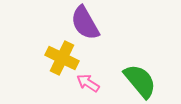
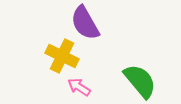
yellow cross: moved 2 px up
pink arrow: moved 9 px left, 4 px down
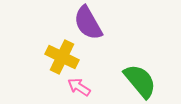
purple semicircle: moved 3 px right
yellow cross: moved 1 px down
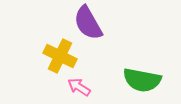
yellow cross: moved 2 px left, 1 px up
green semicircle: moved 2 px right, 1 px up; rotated 141 degrees clockwise
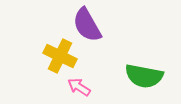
purple semicircle: moved 1 px left, 2 px down
green semicircle: moved 2 px right, 4 px up
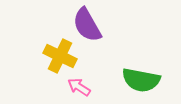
green semicircle: moved 3 px left, 4 px down
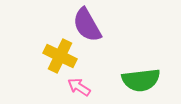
green semicircle: rotated 18 degrees counterclockwise
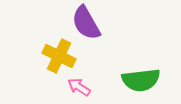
purple semicircle: moved 1 px left, 2 px up
yellow cross: moved 1 px left
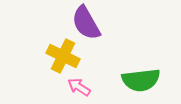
yellow cross: moved 4 px right
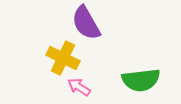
yellow cross: moved 2 px down
